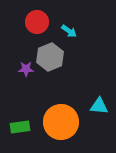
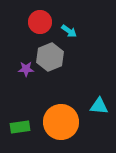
red circle: moved 3 px right
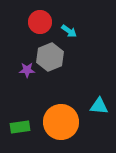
purple star: moved 1 px right, 1 px down
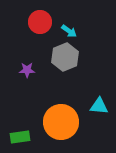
gray hexagon: moved 15 px right
green rectangle: moved 10 px down
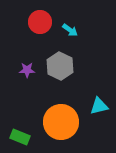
cyan arrow: moved 1 px right, 1 px up
gray hexagon: moved 5 px left, 9 px down; rotated 12 degrees counterclockwise
cyan triangle: rotated 18 degrees counterclockwise
green rectangle: rotated 30 degrees clockwise
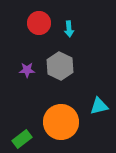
red circle: moved 1 px left, 1 px down
cyan arrow: moved 1 px left, 1 px up; rotated 49 degrees clockwise
green rectangle: moved 2 px right, 2 px down; rotated 60 degrees counterclockwise
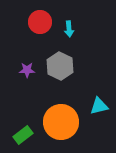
red circle: moved 1 px right, 1 px up
green rectangle: moved 1 px right, 4 px up
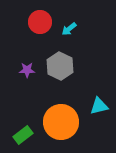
cyan arrow: rotated 56 degrees clockwise
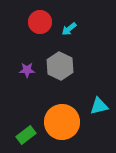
orange circle: moved 1 px right
green rectangle: moved 3 px right
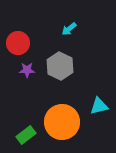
red circle: moved 22 px left, 21 px down
